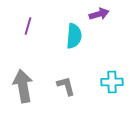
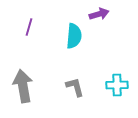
purple line: moved 1 px right, 1 px down
cyan cross: moved 5 px right, 3 px down
gray L-shape: moved 9 px right, 1 px down
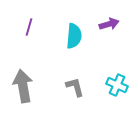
purple arrow: moved 10 px right, 10 px down
cyan cross: rotated 25 degrees clockwise
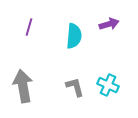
cyan cross: moved 9 px left
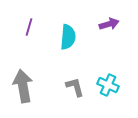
cyan semicircle: moved 6 px left, 1 px down
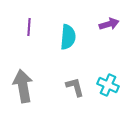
purple line: rotated 12 degrees counterclockwise
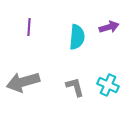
purple arrow: moved 3 px down
cyan semicircle: moved 9 px right
gray arrow: moved 4 px up; rotated 96 degrees counterclockwise
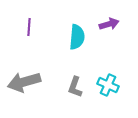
purple arrow: moved 3 px up
gray arrow: moved 1 px right
gray L-shape: rotated 145 degrees counterclockwise
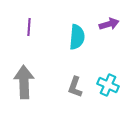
gray arrow: rotated 104 degrees clockwise
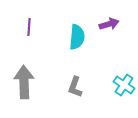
cyan cross: moved 16 px right; rotated 10 degrees clockwise
